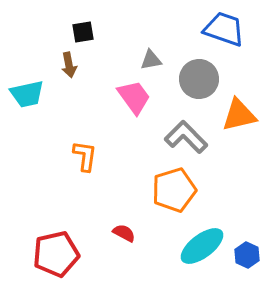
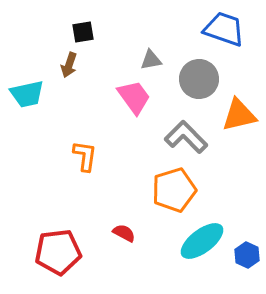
brown arrow: rotated 30 degrees clockwise
cyan ellipse: moved 5 px up
red pentagon: moved 2 px right, 2 px up; rotated 6 degrees clockwise
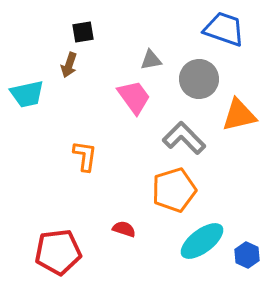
gray L-shape: moved 2 px left, 1 px down
red semicircle: moved 4 px up; rotated 10 degrees counterclockwise
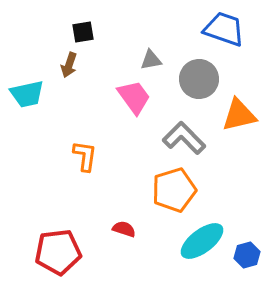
blue hexagon: rotated 20 degrees clockwise
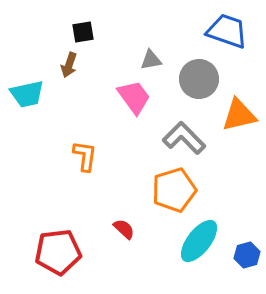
blue trapezoid: moved 3 px right, 2 px down
red semicircle: rotated 25 degrees clockwise
cyan ellipse: moved 3 px left; rotated 15 degrees counterclockwise
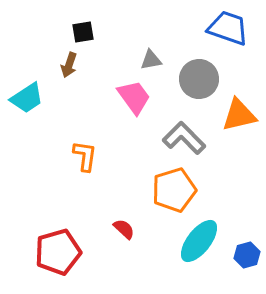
blue trapezoid: moved 1 px right, 3 px up
cyan trapezoid: moved 4 px down; rotated 21 degrees counterclockwise
red pentagon: rotated 9 degrees counterclockwise
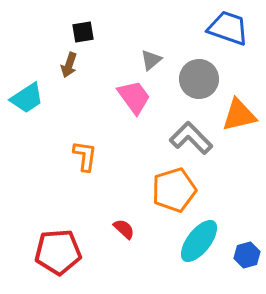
gray triangle: rotated 30 degrees counterclockwise
gray L-shape: moved 7 px right
red pentagon: rotated 12 degrees clockwise
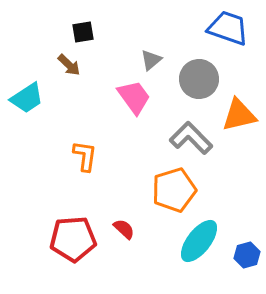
brown arrow: rotated 65 degrees counterclockwise
red pentagon: moved 15 px right, 13 px up
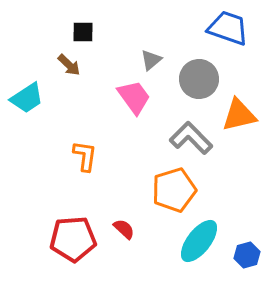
black square: rotated 10 degrees clockwise
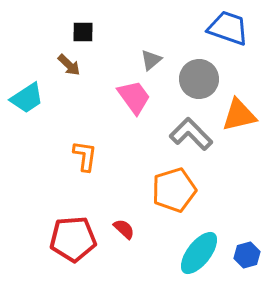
gray L-shape: moved 4 px up
cyan ellipse: moved 12 px down
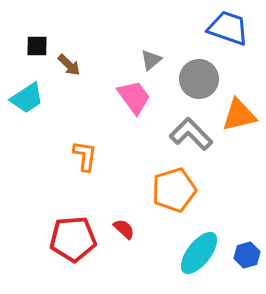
black square: moved 46 px left, 14 px down
